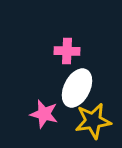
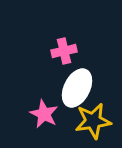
pink cross: moved 3 px left; rotated 15 degrees counterclockwise
pink star: rotated 12 degrees clockwise
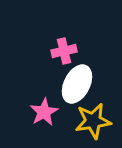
white ellipse: moved 4 px up
pink star: moved 2 px up; rotated 16 degrees clockwise
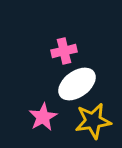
white ellipse: rotated 27 degrees clockwise
pink star: moved 1 px left, 5 px down
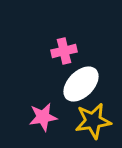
white ellipse: moved 4 px right; rotated 9 degrees counterclockwise
pink star: rotated 20 degrees clockwise
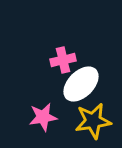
pink cross: moved 1 px left, 9 px down
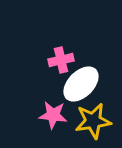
pink cross: moved 2 px left
pink star: moved 10 px right, 2 px up; rotated 16 degrees clockwise
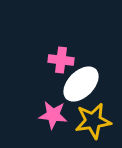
pink cross: rotated 20 degrees clockwise
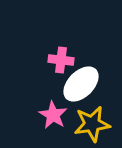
pink star: rotated 24 degrees clockwise
yellow star: moved 1 px left, 3 px down
